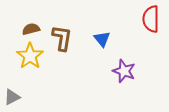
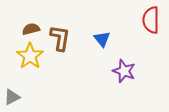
red semicircle: moved 1 px down
brown L-shape: moved 2 px left
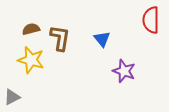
yellow star: moved 1 px right, 4 px down; rotated 20 degrees counterclockwise
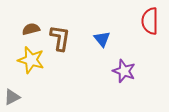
red semicircle: moved 1 px left, 1 px down
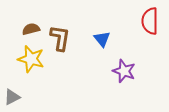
yellow star: moved 1 px up
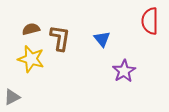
purple star: rotated 20 degrees clockwise
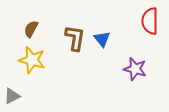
brown semicircle: rotated 48 degrees counterclockwise
brown L-shape: moved 15 px right
yellow star: moved 1 px right, 1 px down
purple star: moved 11 px right, 2 px up; rotated 25 degrees counterclockwise
gray triangle: moved 1 px up
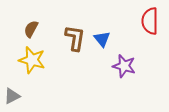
purple star: moved 11 px left, 3 px up
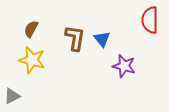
red semicircle: moved 1 px up
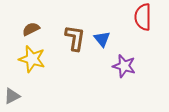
red semicircle: moved 7 px left, 3 px up
brown semicircle: rotated 36 degrees clockwise
yellow star: moved 1 px up
